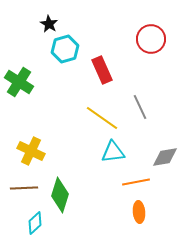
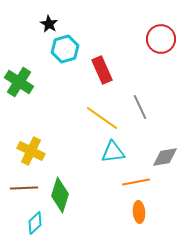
red circle: moved 10 px right
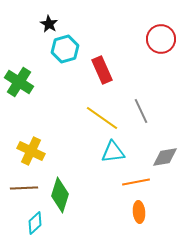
gray line: moved 1 px right, 4 px down
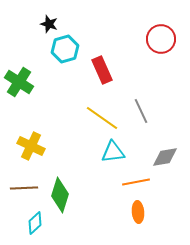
black star: rotated 12 degrees counterclockwise
yellow cross: moved 5 px up
orange ellipse: moved 1 px left
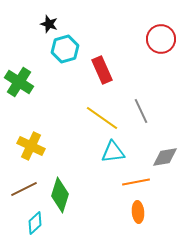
brown line: moved 1 px down; rotated 24 degrees counterclockwise
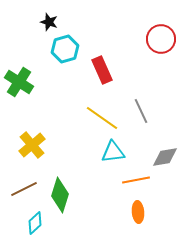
black star: moved 2 px up
yellow cross: moved 1 px right, 1 px up; rotated 24 degrees clockwise
orange line: moved 2 px up
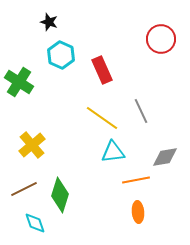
cyan hexagon: moved 4 px left, 6 px down; rotated 20 degrees counterclockwise
cyan diamond: rotated 65 degrees counterclockwise
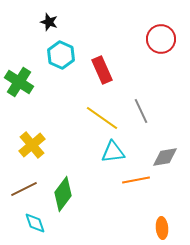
green diamond: moved 3 px right, 1 px up; rotated 20 degrees clockwise
orange ellipse: moved 24 px right, 16 px down
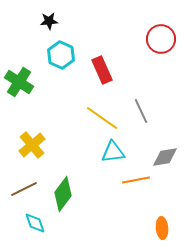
black star: moved 1 px up; rotated 24 degrees counterclockwise
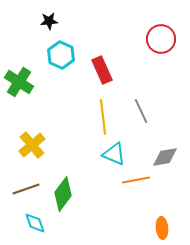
yellow line: moved 1 px right, 1 px up; rotated 48 degrees clockwise
cyan triangle: moved 1 px right, 2 px down; rotated 30 degrees clockwise
brown line: moved 2 px right; rotated 8 degrees clockwise
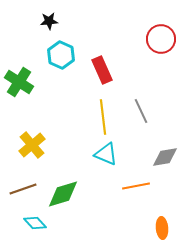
cyan triangle: moved 8 px left
orange line: moved 6 px down
brown line: moved 3 px left
green diamond: rotated 36 degrees clockwise
cyan diamond: rotated 25 degrees counterclockwise
